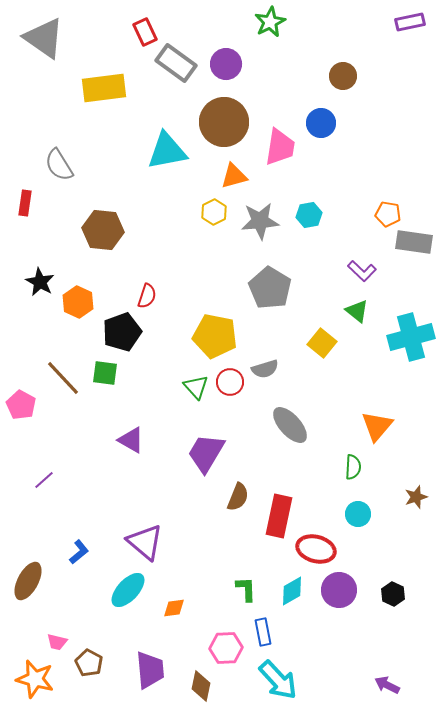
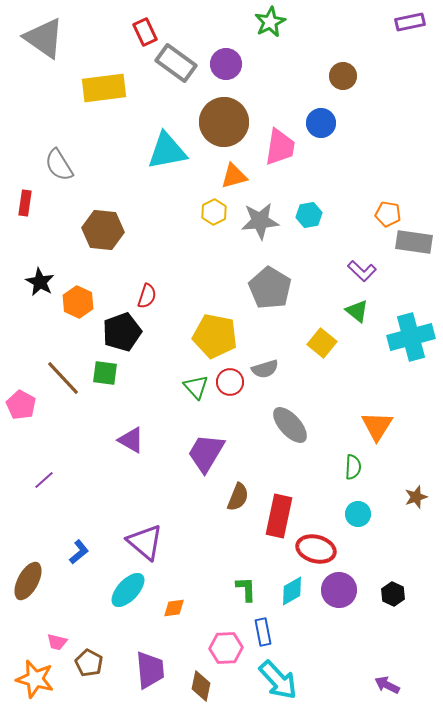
orange triangle at (377, 426): rotated 8 degrees counterclockwise
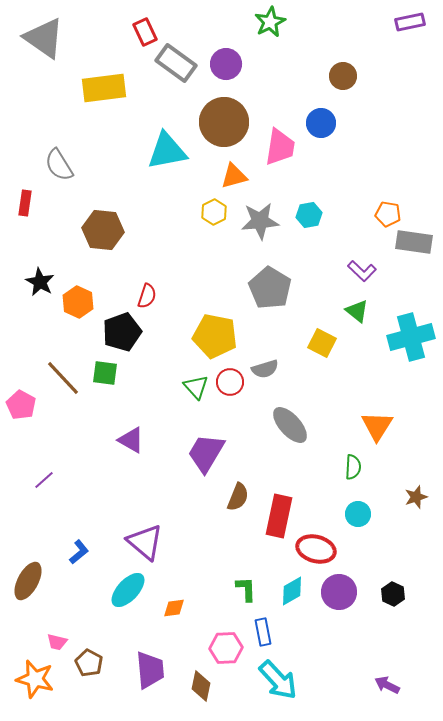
yellow square at (322, 343): rotated 12 degrees counterclockwise
purple circle at (339, 590): moved 2 px down
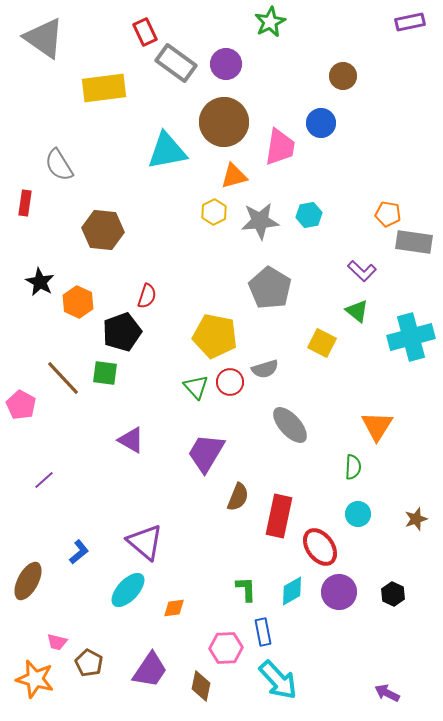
brown star at (416, 497): moved 22 px down
red ellipse at (316, 549): moved 4 px right, 2 px up; rotated 39 degrees clockwise
purple trapezoid at (150, 670): rotated 39 degrees clockwise
purple arrow at (387, 685): moved 8 px down
